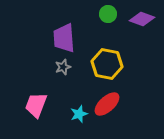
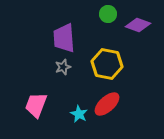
purple diamond: moved 4 px left, 6 px down
cyan star: rotated 24 degrees counterclockwise
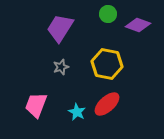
purple trapezoid: moved 4 px left, 10 px up; rotated 36 degrees clockwise
gray star: moved 2 px left
cyan star: moved 2 px left, 2 px up
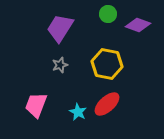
gray star: moved 1 px left, 2 px up
cyan star: moved 1 px right
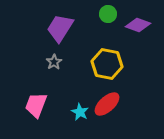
gray star: moved 6 px left, 3 px up; rotated 14 degrees counterclockwise
cyan star: moved 2 px right
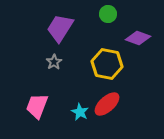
purple diamond: moved 13 px down
pink trapezoid: moved 1 px right, 1 px down
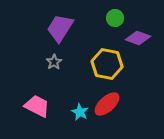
green circle: moved 7 px right, 4 px down
pink trapezoid: rotated 96 degrees clockwise
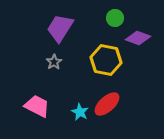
yellow hexagon: moved 1 px left, 4 px up
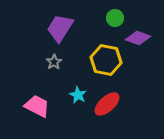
cyan star: moved 2 px left, 17 px up
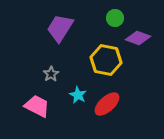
gray star: moved 3 px left, 12 px down
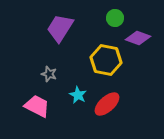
gray star: moved 2 px left; rotated 21 degrees counterclockwise
